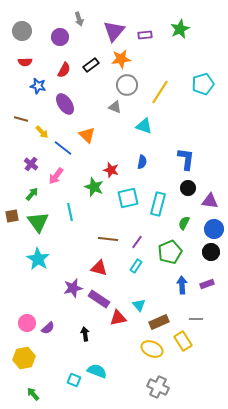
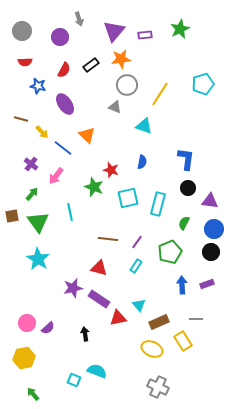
yellow line at (160, 92): moved 2 px down
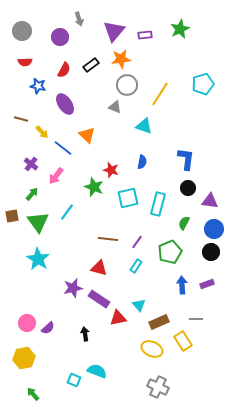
cyan line at (70, 212): moved 3 px left; rotated 48 degrees clockwise
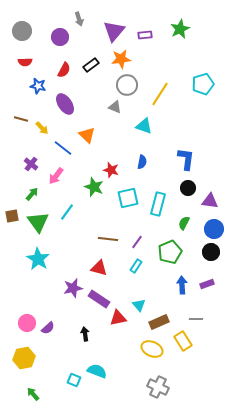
yellow arrow at (42, 132): moved 4 px up
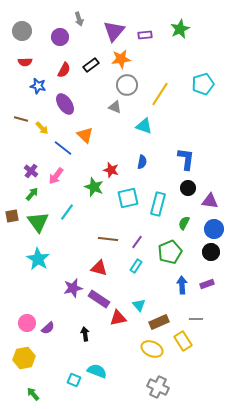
orange triangle at (87, 135): moved 2 px left
purple cross at (31, 164): moved 7 px down
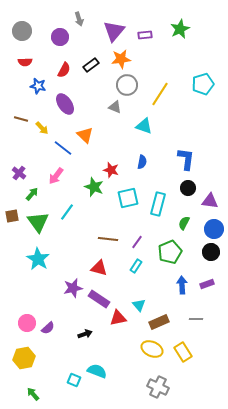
purple cross at (31, 171): moved 12 px left, 2 px down
black arrow at (85, 334): rotated 80 degrees clockwise
yellow rectangle at (183, 341): moved 11 px down
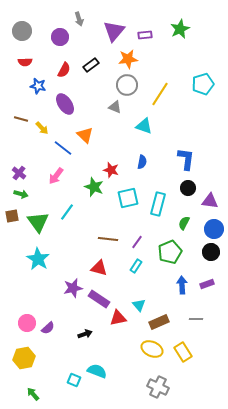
orange star at (121, 59): moved 7 px right
green arrow at (32, 194): moved 11 px left; rotated 64 degrees clockwise
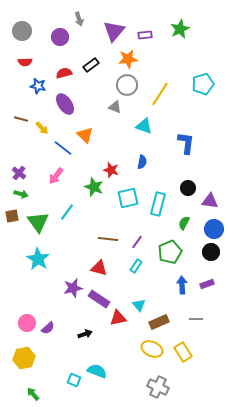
red semicircle at (64, 70): moved 3 px down; rotated 133 degrees counterclockwise
blue L-shape at (186, 159): moved 16 px up
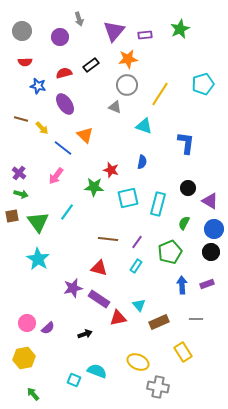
green star at (94, 187): rotated 18 degrees counterclockwise
purple triangle at (210, 201): rotated 24 degrees clockwise
yellow ellipse at (152, 349): moved 14 px left, 13 px down
gray cross at (158, 387): rotated 15 degrees counterclockwise
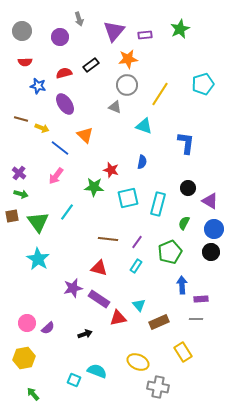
yellow arrow at (42, 128): rotated 24 degrees counterclockwise
blue line at (63, 148): moved 3 px left
purple rectangle at (207, 284): moved 6 px left, 15 px down; rotated 16 degrees clockwise
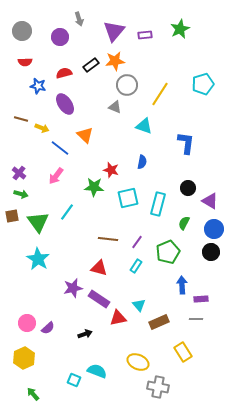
orange star at (128, 59): moved 13 px left, 2 px down
green pentagon at (170, 252): moved 2 px left
yellow hexagon at (24, 358): rotated 15 degrees counterclockwise
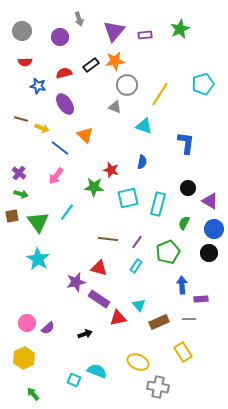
black circle at (211, 252): moved 2 px left, 1 px down
purple star at (73, 288): moved 3 px right, 6 px up
gray line at (196, 319): moved 7 px left
